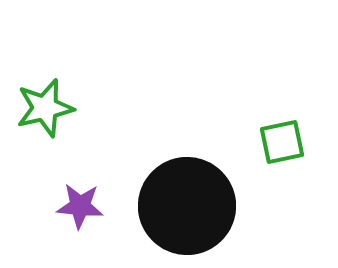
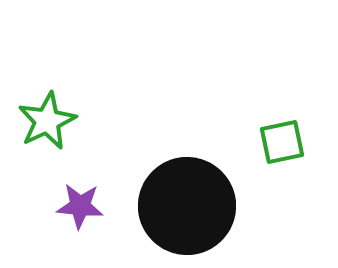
green star: moved 2 px right, 13 px down; rotated 12 degrees counterclockwise
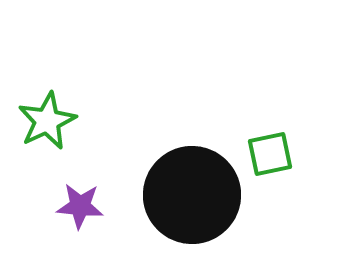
green square: moved 12 px left, 12 px down
black circle: moved 5 px right, 11 px up
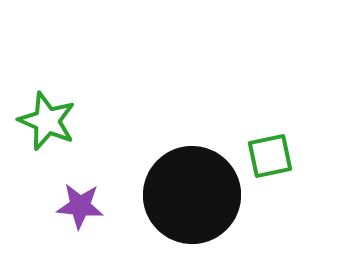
green star: rotated 24 degrees counterclockwise
green square: moved 2 px down
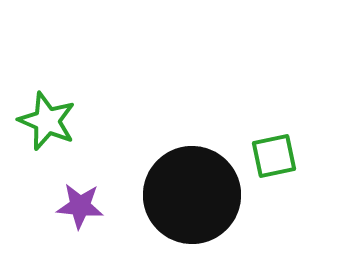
green square: moved 4 px right
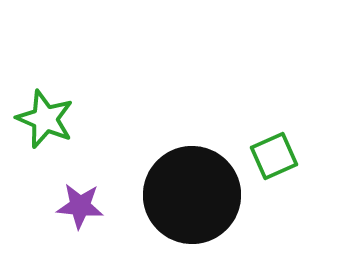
green star: moved 2 px left, 2 px up
green square: rotated 12 degrees counterclockwise
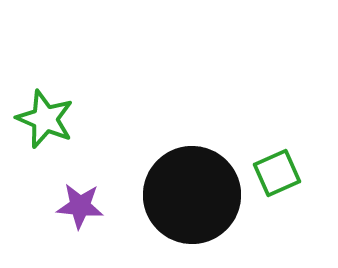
green square: moved 3 px right, 17 px down
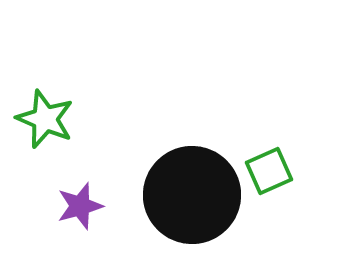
green square: moved 8 px left, 2 px up
purple star: rotated 21 degrees counterclockwise
